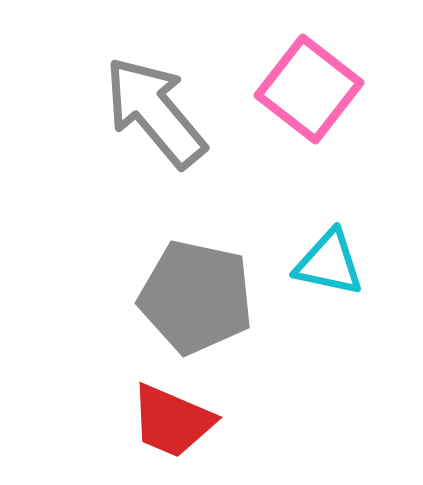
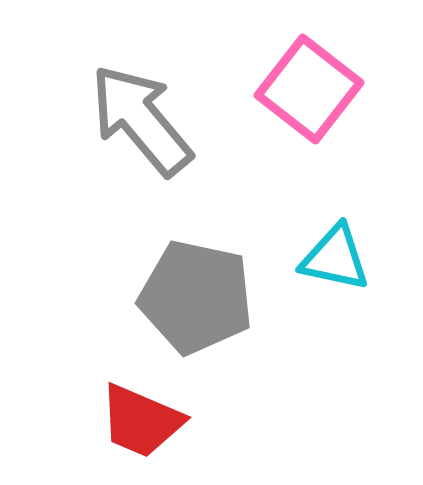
gray arrow: moved 14 px left, 8 px down
cyan triangle: moved 6 px right, 5 px up
red trapezoid: moved 31 px left
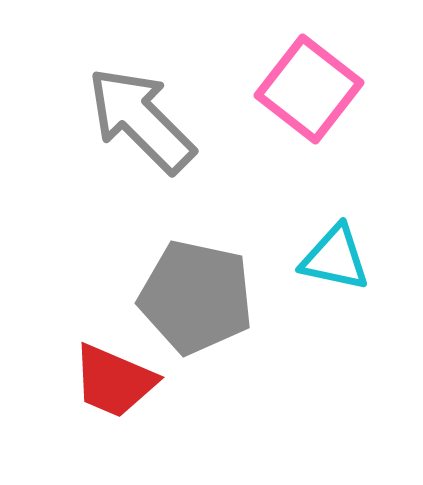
gray arrow: rotated 5 degrees counterclockwise
red trapezoid: moved 27 px left, 40 px up
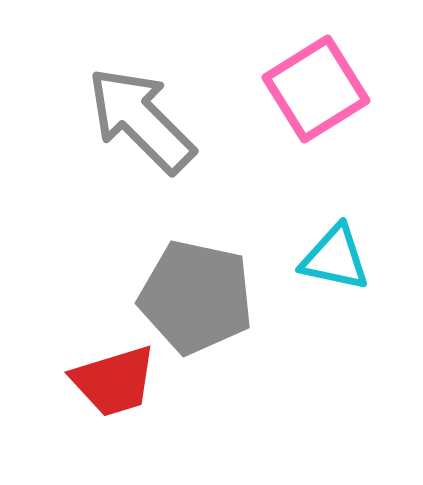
pink square: moved 7 px right; rotated 20 degrees clockwise
red trapezoid: rotated 40 degrees counterclockwise
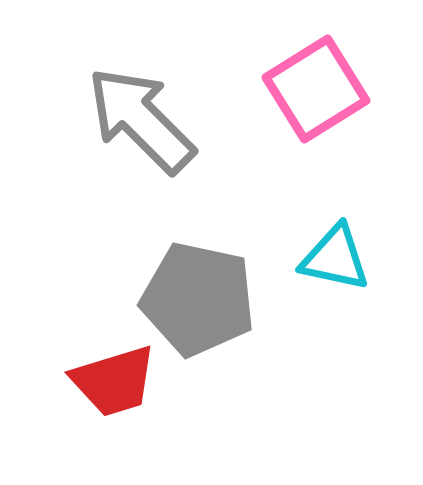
gray pentagon: moved 2 px right, 2 px down
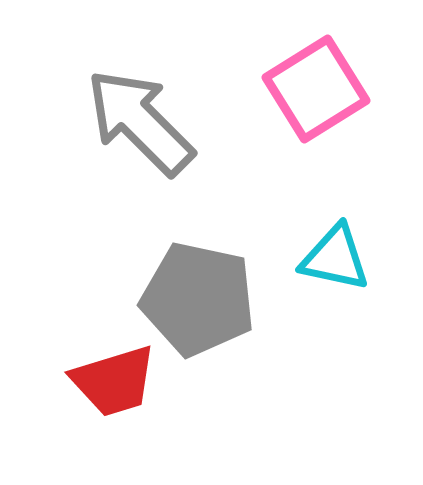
gray arrow: moved 1 px left, 2 px down
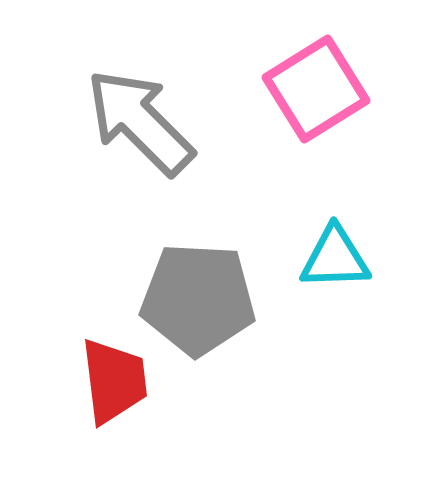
cyan triangle: rotated 14 degrees counterclockwise
gray pentagon: rotated 9 degrees counterclockwise
red trapezoid: rotated 80 degrees counterclockwise
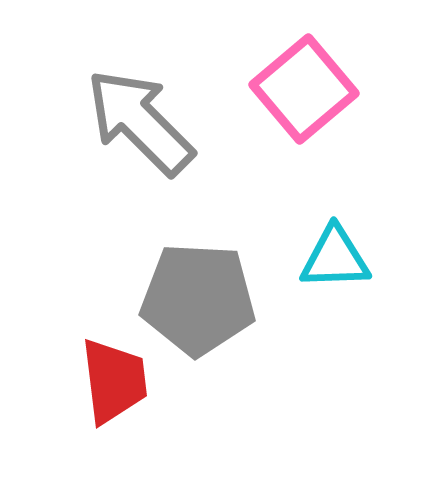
pink square: moved 12 px left; rotated 8 degrees counterclockwise
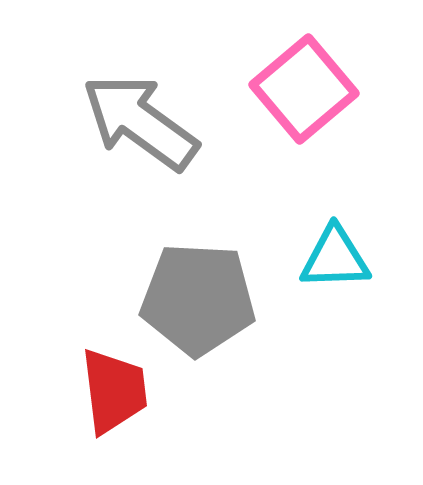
gray arrow: rotated 9 degrees counterclockwise
red trapezoid: moved 10 px down
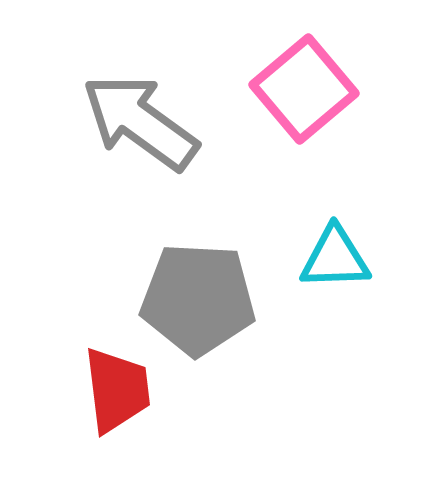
red trapezoid: moved 3 px right, 1 px up
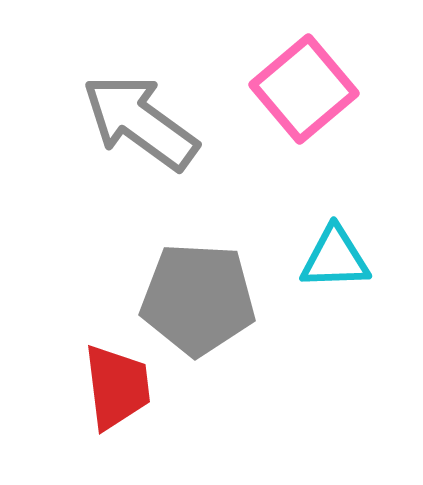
red trapezoid: moved 3 px up
